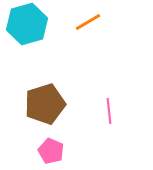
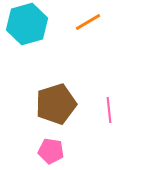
brown pentagon: moved 11 px right
pink line: moved 1 px up
pink pentagon: rotated 15 degrees counterclockwise
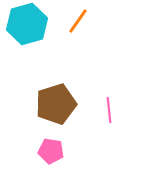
orange line: moved 10 px left, 1 px up; rotated 24 degrees counterclockwise
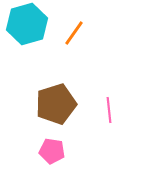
orange line: moved 4 px left, 12 px down
pink pentagon: moved 1 px right
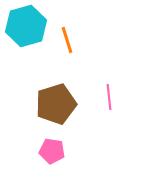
cyan hexagon: moved 1 px left, 2 px down
orange line: moved 7 px left, 7 px down; rotated 52 degrees counterclockwise
pink line: moved 13 px up
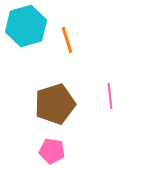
pink line: moved 1 px right, 1 px up
brown pentagon: moved 1 px left
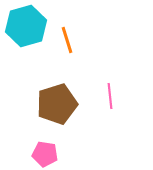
brown pentagon: moved 2 px right
pink pentagon: moved 7 px left, 3 px down
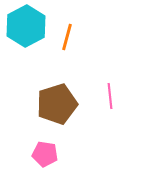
cyan hexagon: rotated 12 degrees counterclockwise
orange line: moved 3 px up; rotated 32 degrees clockwise
